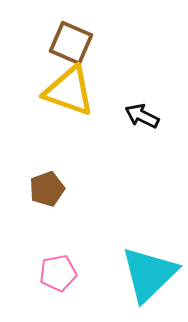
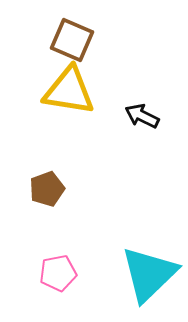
brown square: moved 1 px right, 3 px up
yellow triangle: rotated 10 degrees counterclockwise
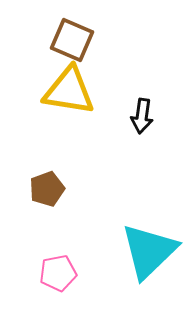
black arrow: rotated 108 degrees counterclockwise
cyan triangle: moved 23 px up
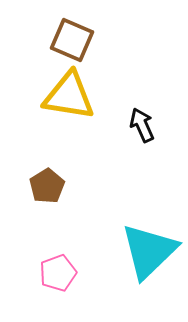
yellow triangle: moved 5 px down
black arrow: moved 9 px down; rotated 148 degrees clockwise
brown pentagon: moved 3 px up; rotated 12 degrees counterclockwise
pink pentagon: rotated 9 degrees counterclockwise
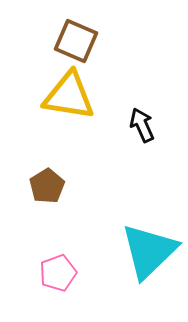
brown square: moved 4 px right, 1 px down
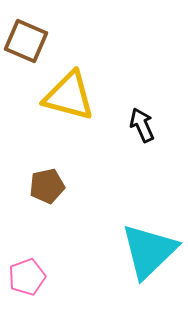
brown square: moved 50 px left
yellow triangle: rotated 6 degrees clockwise
brown pentagon: rotated 20 degrees clockwise
pink pentagon: moved 31 px left, 4 px down
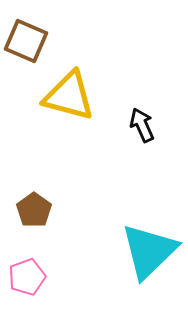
brown pentagon: moved 13 px left, 24 px down; rotated 24 degrees counterclockwise
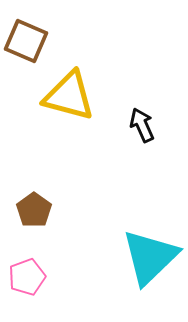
cyan triangle: moved 1 px right, 6 px down
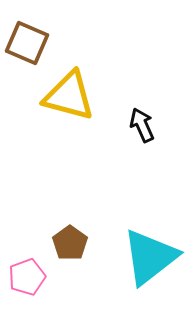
brown square: moved 1 px right, 2 px down
brown pentagon: moved 36 px right, 33 px down
cyan triangle: rotated 6 degrees clockwise
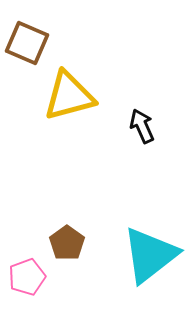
yellow triangle: rotated 30 degrees counterclockwise
black arrow: moved 1 px down
brown pentagon: moved 3 px left
cyan triangle: moved 2 px up
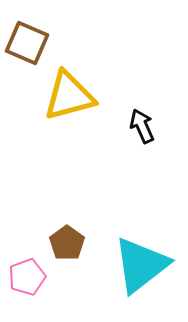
cyan triangle: moved 9 px left, 10 px down
